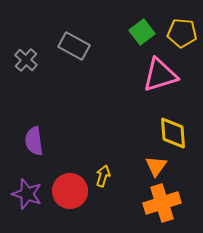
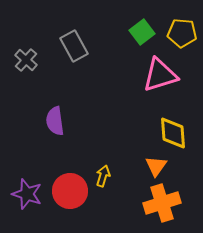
gray rectangle: rotated 32 degrees clockwise
purple semicircle: moved 21 px right, 20 px up
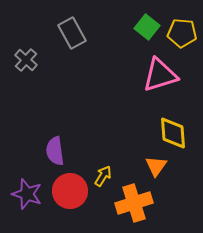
green square: moved 5 px right, 5 px up; rotated 15 degrees counterclockwise
gray rectangle: moved 2 px left, 13 px up
purple semicircle: moved 30 px down
yellow arrow: rotated 15 degrees clockwise
orange cross: moved 28 px left
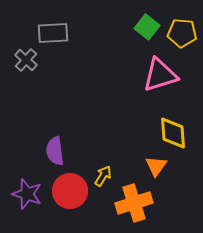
gray rectangle: moved 19 px left; rotated 64 degrees counterclockwise
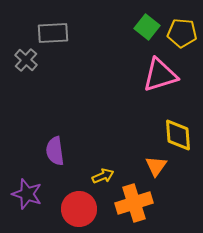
yellow diamond: moved 5 px right, 2 px down
yellow arrow: rotated 35 degrees clockwise
red circle: moved 9 px right, 18 px down
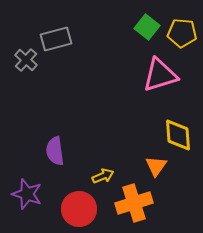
gray rectangle: moved 3 px right, 6 px down; rotated 12 degrees counterclockwise
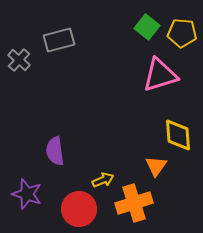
gray rectangle: moved 3 px right, 1 px down
gray cross: moved 7 px left
yellow arrow: moved 4 px down
